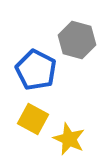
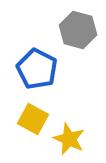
gray hexagon: moved 1 px right, 10 px up
blue pentagon: moved 1 px right, 1 px up
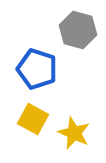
blue pentagon: rotated 9 degrees counterclockwise
yellow star: moved 5 px right, 6 px up
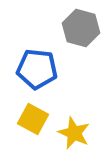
gray hexagon: moved 3 px right, 2 px up
blue pentagon: rotated 12 degrees counterclockwise
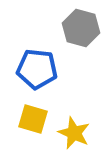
yellow square: rotated 12 degrees counterclockwise
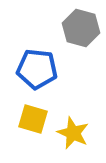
yellow star: moved 1 px left
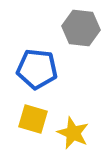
gray hexagon: rotated 9 degrees counterclockwise
